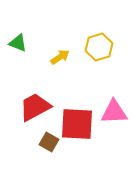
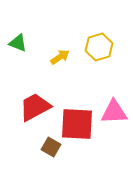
brown square: moved 2 px right, 5 px down
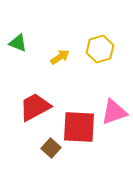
yellow hexagon: moved 1 px right, 2 px down
pink triangle: rotated 16 degrees counterclockwise
red square: moved 2 px right, 3 px down
brown square: moved 1 px down; rotated 12 degrees clockwise
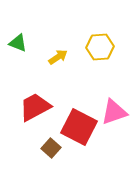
yellow hexagon: moved 2 px up; rotated 12 degrees clockwise
yellow arrow: moved 2 px left
red square: rotated 24 degrees clockwise
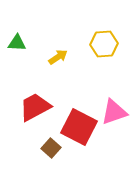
green triangle: moved 1 px left; rotated 18 degrees counterclockwise
yellow hexagon: moved 4 px right, 3 px up
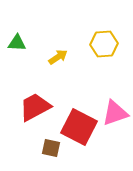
pink triangle: moved 1 px right, 1 px down
brown square: rotated 30 degrees counterclockwise
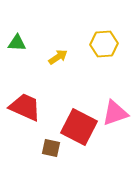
red trapezoid: moved 10 px left; rotated 52 degrees clockwise
